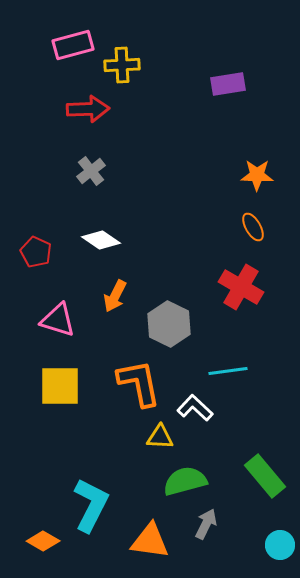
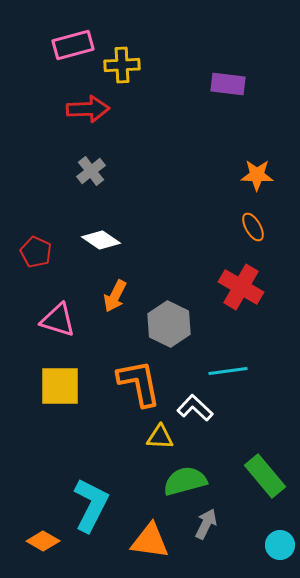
purple rectangle: rotated 16 degrees clockwise
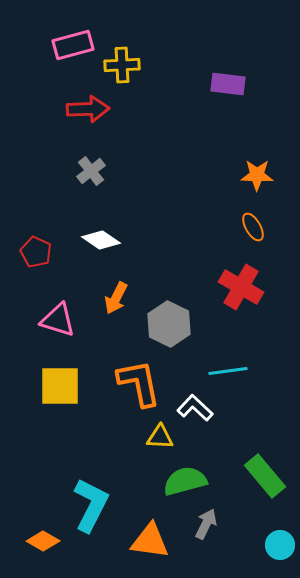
orange arrow: moved 1 px right, 2 px down
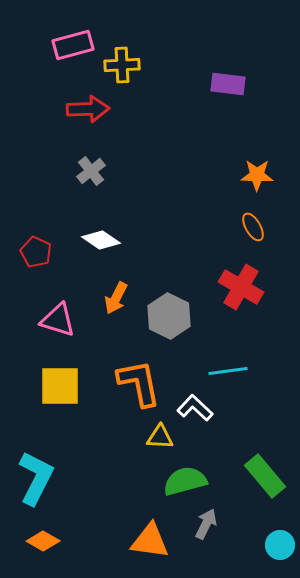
gray hexagon: moved 8 px up
cyan L-shape: moved 55 px left, 27 px up
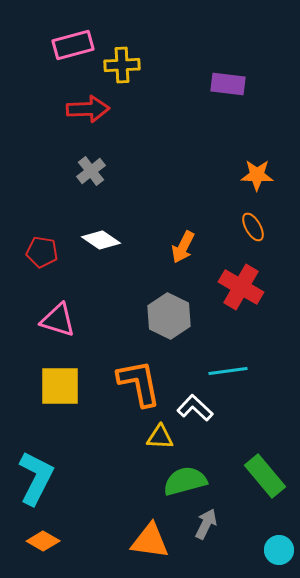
red pentagon: moved 6 px right; rotated 16 degrees counterclockwise
orange arrow: moved 67 px right, 51 px up
cyan circle: moved 1 px left, 5 px down
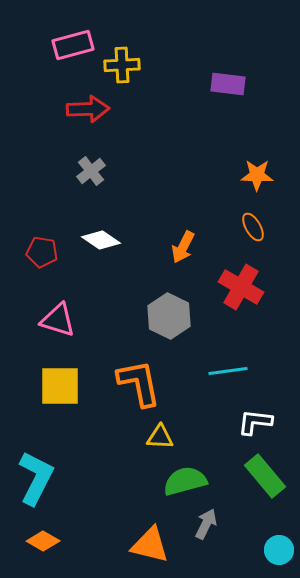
white L-shape: moved 60 px right, 14 px down; rotated 36 degrees counterclockwise
orange triangle: moved 4 px down; rotated 6 degrees clockwise
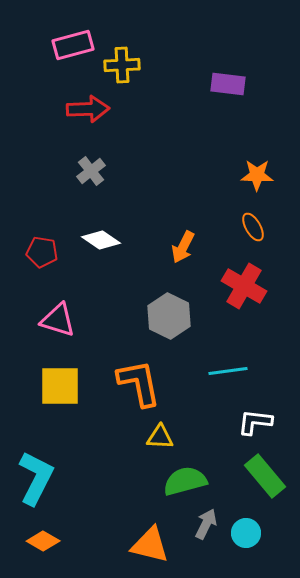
red cross: moved 3 px right, 1 px up
cyan circle: moved 33 px left, 17 px up
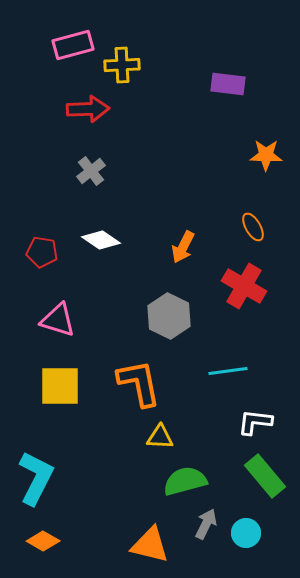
orange star: moved 9 px right, 20 px up
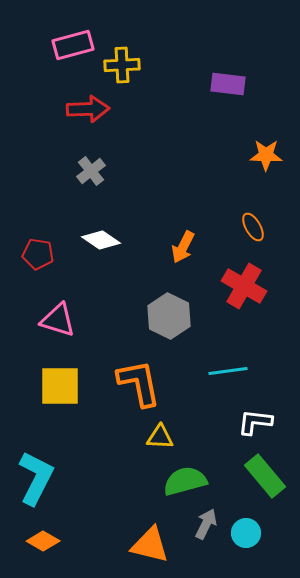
red pentagon: moved 4 px left, 2 px down
